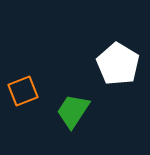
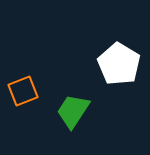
white pentagon: moved 1 px right
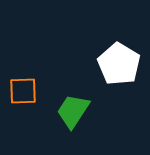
orange square: rotated 20 degrees clockwise
